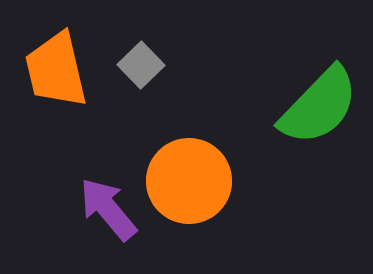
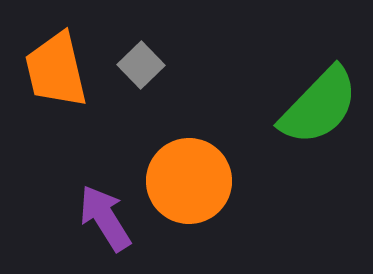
purple arrow: moved 3 px left, 9 px down; rotated 8 degrees clockwise
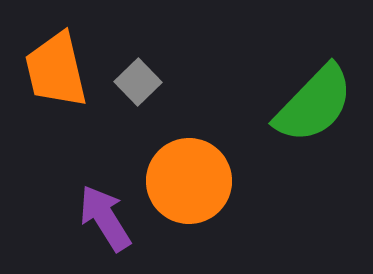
gray square: moved 3 px left, 17 px down
green semicircle: moved 5 px left, 2 px up
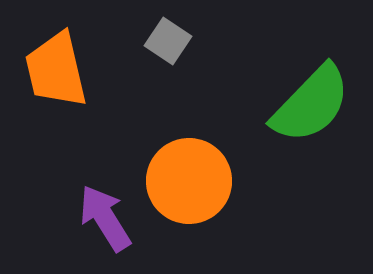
gray square: moved 30 px right, 41 px up; rotated 12 degrees counterclockwise
green semicircle: moved 3 px left
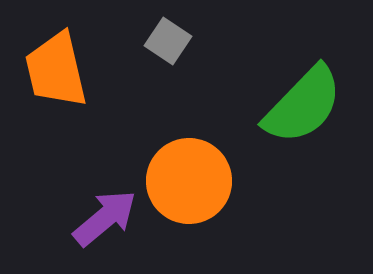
green semicircle: moved 8 px left, 1 px down
purple arrow: rotated 82 degrees clockwise
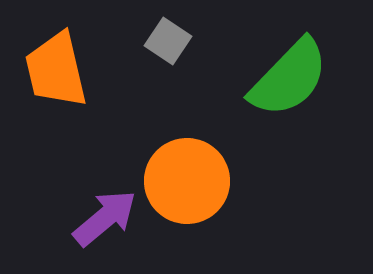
green semicircle: moved 14 px left, 27 px up
orange circle: moved 2 px left
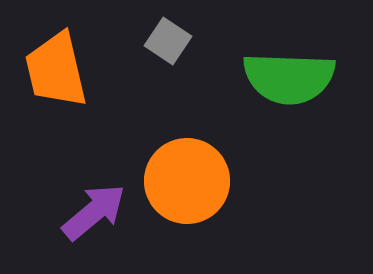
green semicircle: rotated 48 degrees clockwise
purple arrow: moved 11 px left, 6 px up
